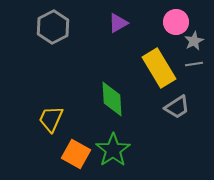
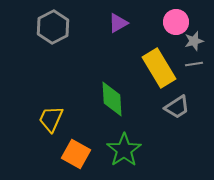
gray star: rotated 12 degrees clockwise
green star: moved 11 px right
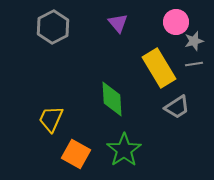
purple triangle: rotated 40 degrees counterclockwise
